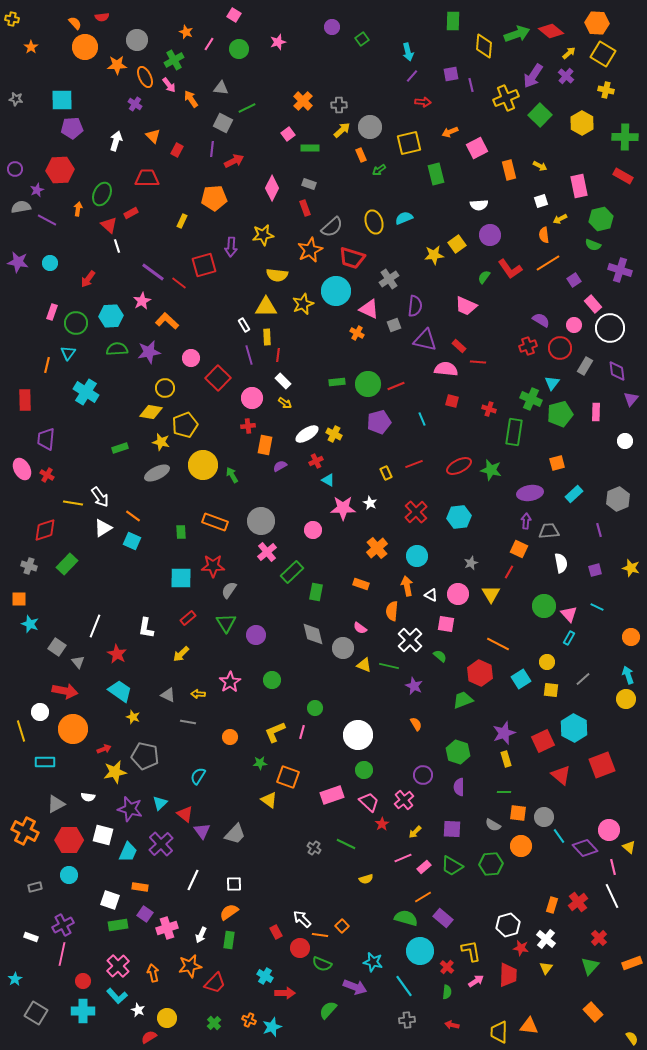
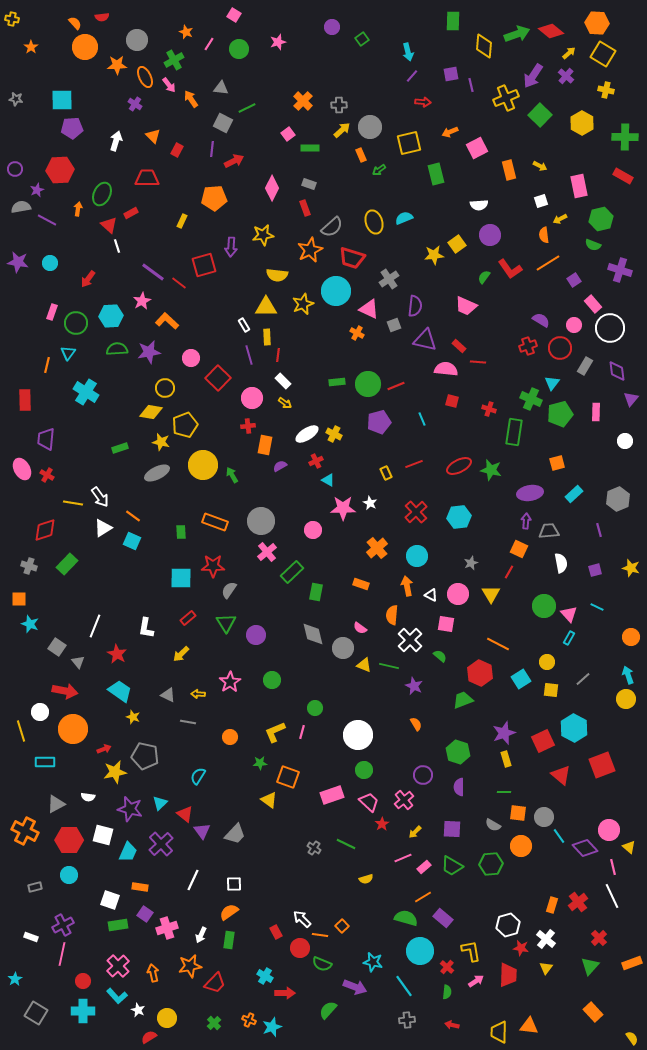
orange semicircle at (392, 611): moved 4 px down
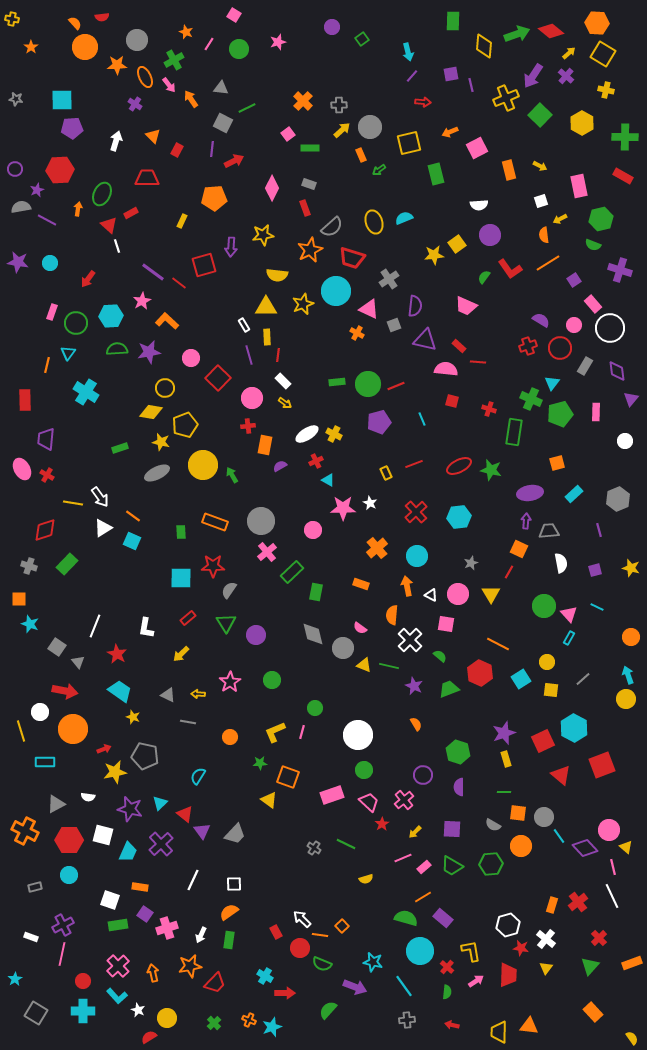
green trapezoid at (463, 700): moved 14 px left, 11 px up
yellow triangle at (629, 847): moved 3 px left
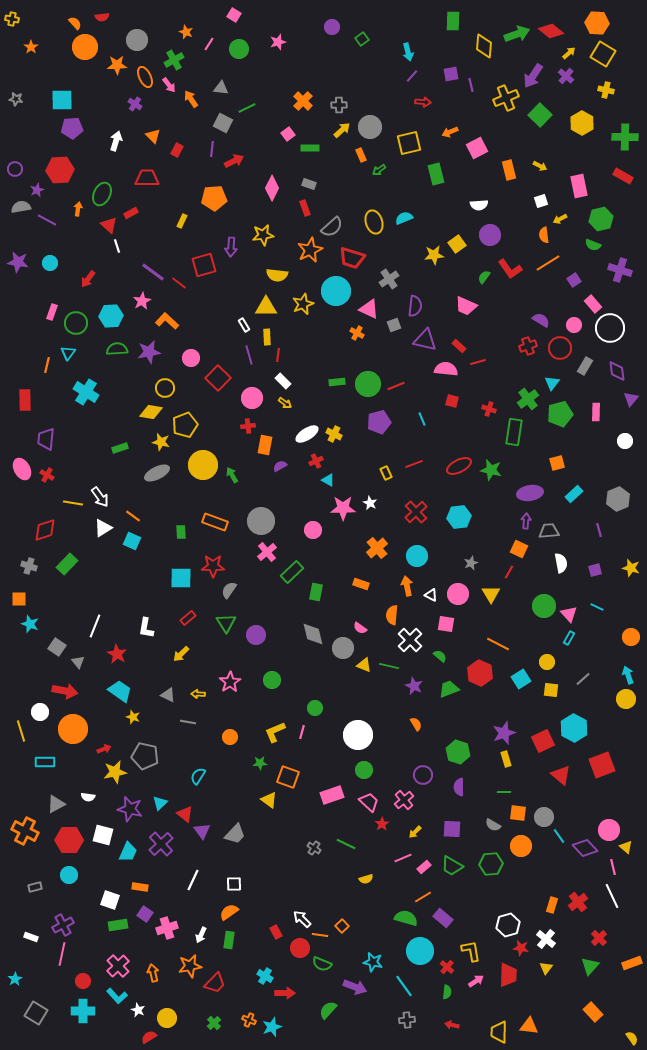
red line at (478, 362): rotated 21 degrees counterclockwise
green cross at (531, 399): moved 3 px left; rotated 30 degrees clockwise
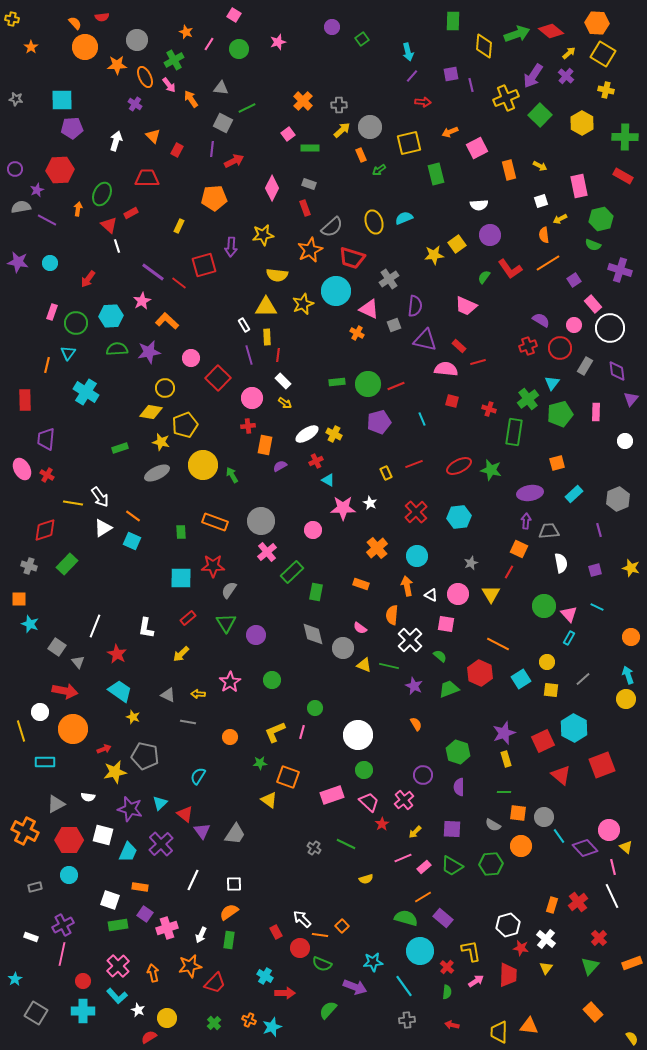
yellow rectangle at (182, 221): moved 3 px left, 5 px down
gray trapezoid at (235, 834): rotated 10 degrees counterclockwise
cyan star at (373, 962): rotated 18 degrees counterclockwise
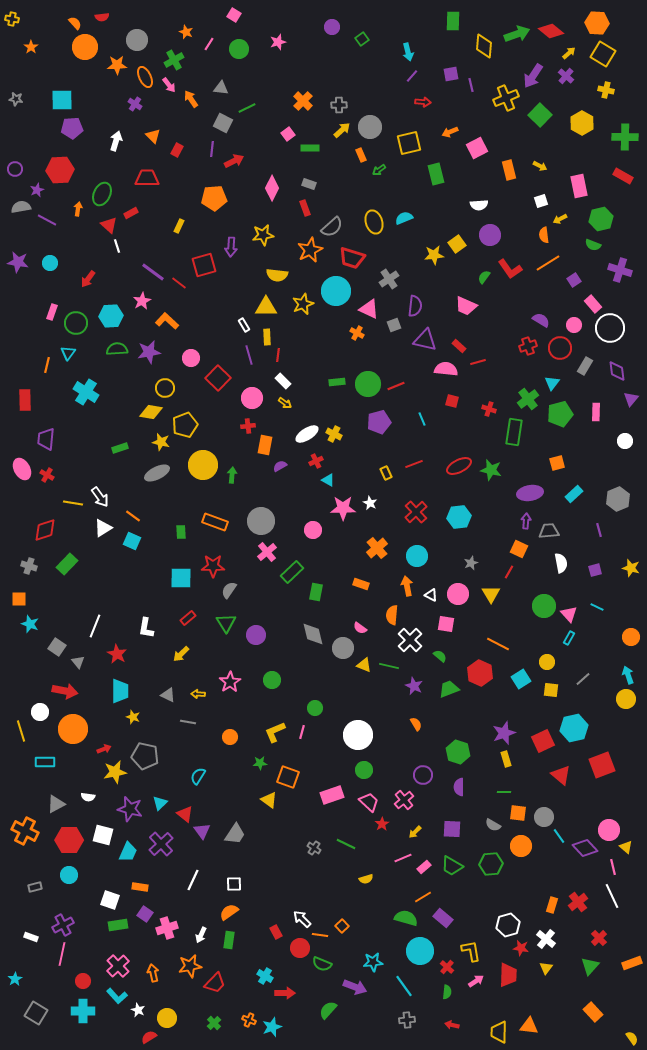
green arrow at (232, 475): rotated 35 degrees clockwise
cyan trapezoid at (120, 691): rotated 55 degrees clockwise
cyan hexagon at (574, 728): rotated 20 degrees clockwise
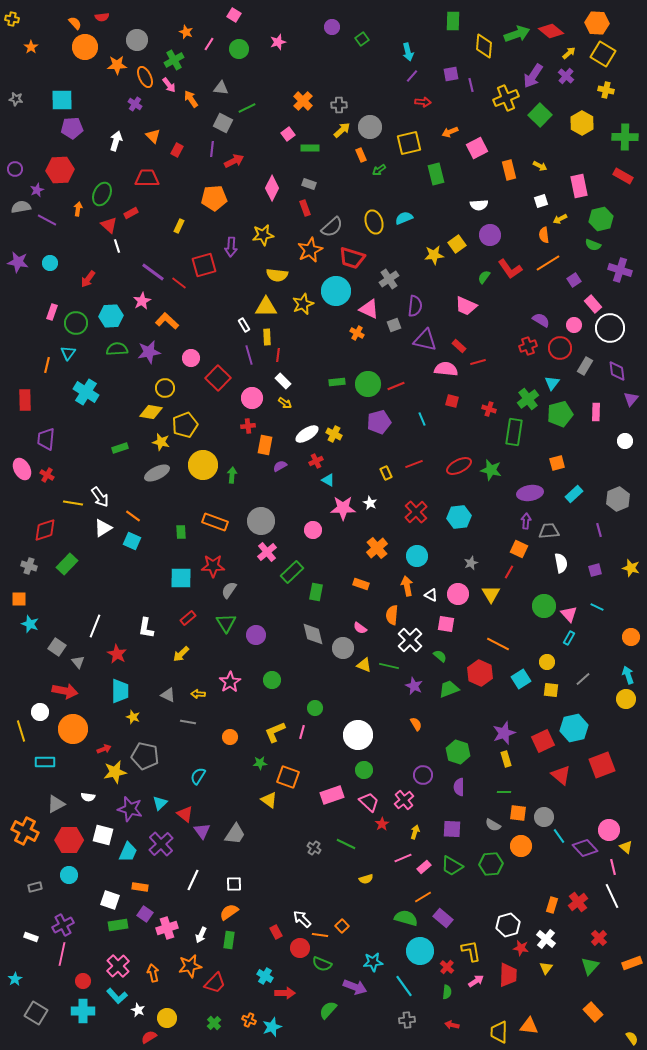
yellow arrow at (415, 832): rotated 152 degrees clockwise
